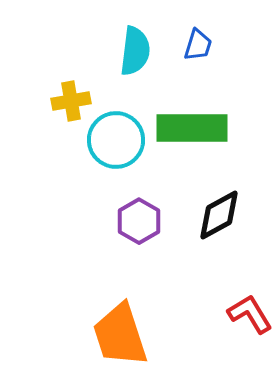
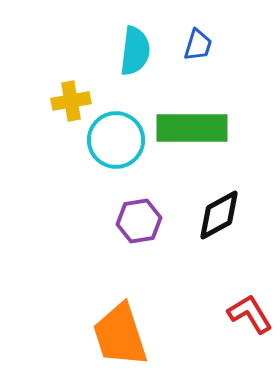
purple hexagon: rotated 21 degrees clockwise
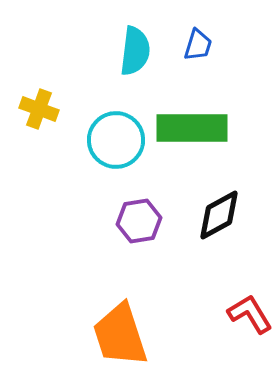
yellow cross: moved 32 px left, 8 px down; rotated 30 degrees clockwise
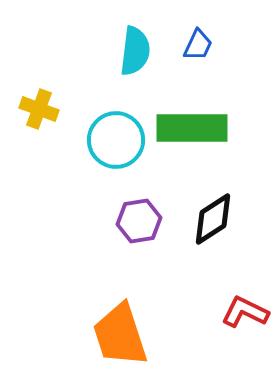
blue trapezoid: rotated 8 degrees clockwise
black diamond: moved 6 px left, 4 px down; rotated 4 degrees counterclockwise
red L-shape: moved 5 px left, 2 px up; rotated 33 degrees counterclockwise
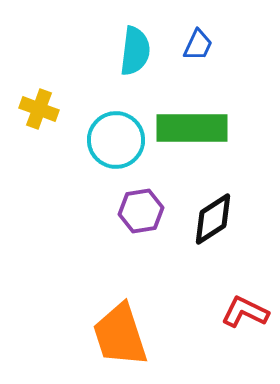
purple hexagon: moved 2 px right, 10 px up
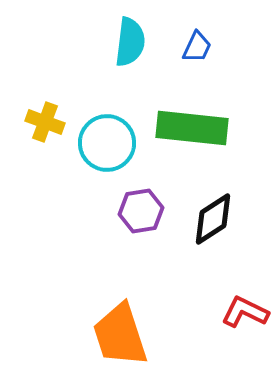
blue trapezoid: moved 1 px left, 2 px down
cyan semicircle: moved 5 px left, 9 px up
yellow cross: moved 6 px right, 13 px down
green rectangle: rotated 6 degrees clockwise
cyan circle: moved 9 px left, 3 px down
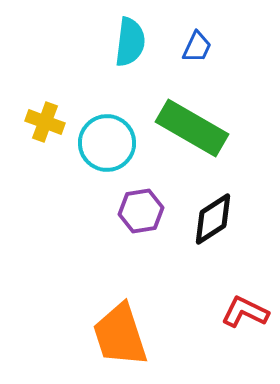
green rectangle: rotated 24 degrees clockwise
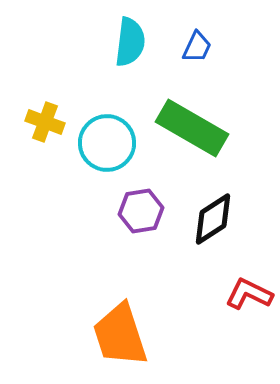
red L-shape: moved 4 px right, 18 px up
